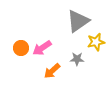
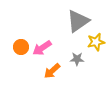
orange circle: moved 1 px up
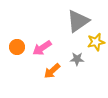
orange circle: moved 4 px left
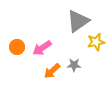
gray star: moved 3 px left, 6 px down
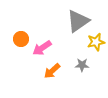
orange circle: moved 4 px right, 8 px up
gray star: moved 8 px right
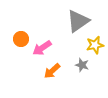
yellow star: moved 1 px left, 3 px down
gray star: rotated 16 degrees clockwise
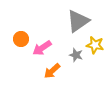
yellow star: rotated 24 degrees clockwise
gray star: moved 6 px left, 10 px up
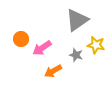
gray triangle: moved 1 px left, 1 px up
yellow star: moved 1 px right
orange arrow: moved 1 px right; rotated 12 degrees clockwise
